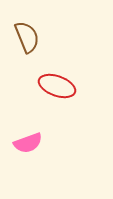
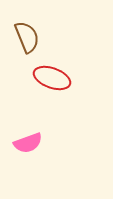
red ellipse: moved 5 px left, 8 px up
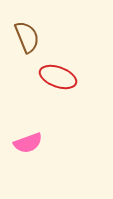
red ellipse: moved 6 px right, 1 px up
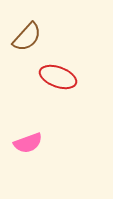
brown semicircle: rotated 64 degrees clockwise
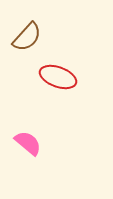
pink semicircle: rotated 120 degrees counterclockwise
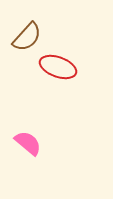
red ellipse: moved 10 px up
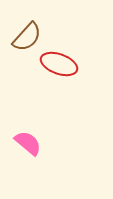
red ellipse: moved 1 px right, 3 px up
